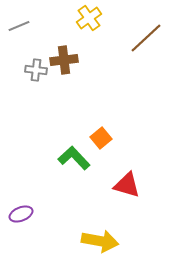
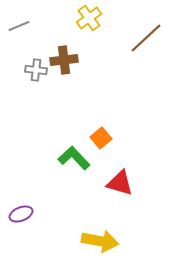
red triangle: moved 7 px left, 2 px up
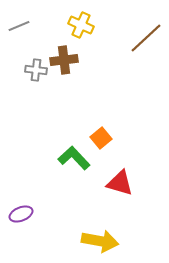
yellow cross: moved 8 px left, 7 px down; rotated 30 degrees counterclockwise
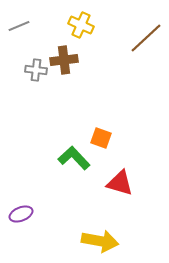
orange square: rotated 30 degrees counterclockwise
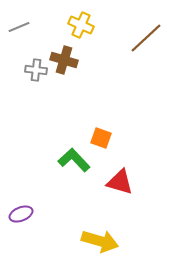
gray line: moved 1 px down
brown cross: rotated 24 degrees clockwise
green L-shape: moved 2 px down
red triangle: moved 1 px up
yellow arrow: rotated 6 degrees clockwise
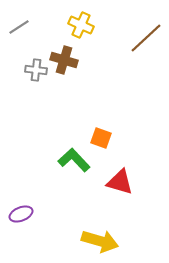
gray line: rotated 10 degrees counterclockwise
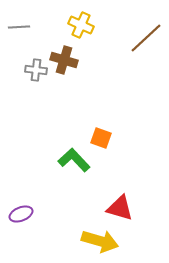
gray line: rotated 30 degrees clockwise
red triangle: moved 26 px down
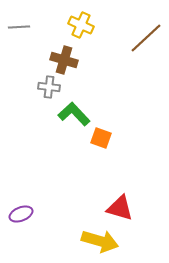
gray cross: moved 13 px right, 17 px down
green L-shape: moved 46 px up
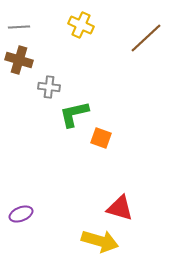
brown cross: moved 45 px left
green L-shape: rotated 60 degrees counterclockwise
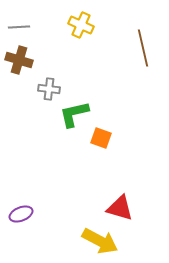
brown line: moved 3 px left, 10 px down; rotated 60 degrees counterclockwise
gray cross: moved 2 px down
yellow arrow: rotated 12 degrees clockwise
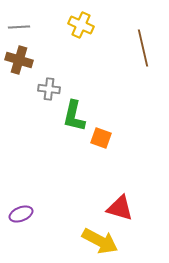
green L-shape: moved 2 px down; rotated 64 degrees counterclockwise
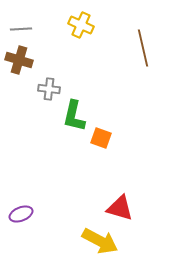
gray line: moved 2 px right, 2 px down
